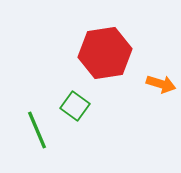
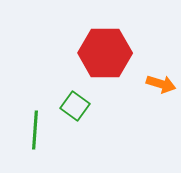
red hexagon: rotated 9 degrees clockwise
green line: moved 2 px left; rotated 27 degrees clockwise
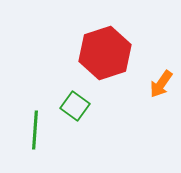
red hexagon: rotated 18 degrees counterclockwise
orange arrow: rotated 108 degrees clockwise
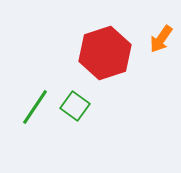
orange arrow: moved 45 px up
green line: moved 23 px up; rotated 30 degrees clockwise
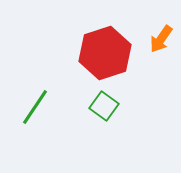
green square: moved 29 px right
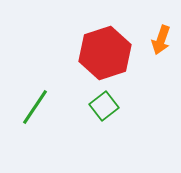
orange arrow: moved 1 px down; rotated 16 degrees counterclockwise
green square: rotated 16 degrees clockwise
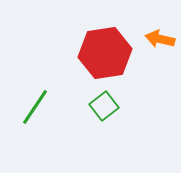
orange arrow: moved 1 px left, 1 px up; rotated 84 degrees clockwise
red hexagon: rotated 9 degrees clockwise
